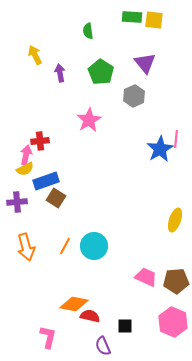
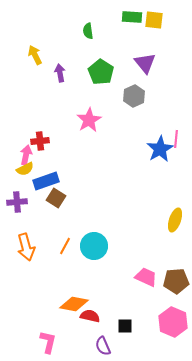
pink L-shape: moved 5 px down
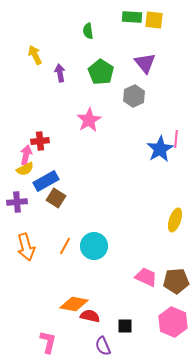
blue rectangle: rotated 10 degrees counterclockwise
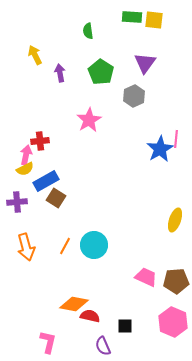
purple triangle: rotated 15 degrees clockwise
cyan circle: moved 1 px up
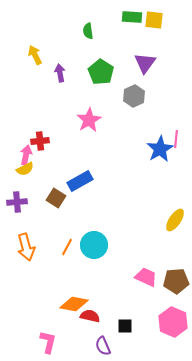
blue rectangle: moved 34 px right
yellow ellipse: rotated 15 degrees clockwise
orange line: moved 2 px right, 1 px down
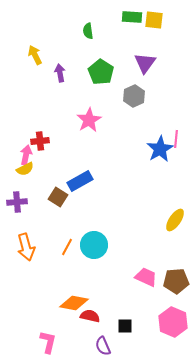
brown square: moved 2 px right, 1 px up
orange diamond: moved 1 px up
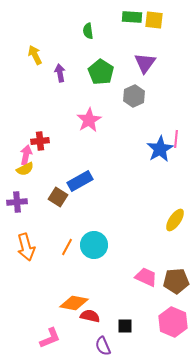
pink L-shape: moved 2 px right, 4 px up; rotated 55 degrees clockwise
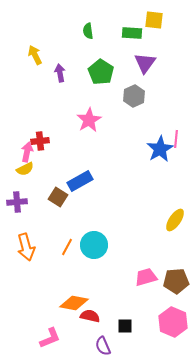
green rectangle: moved 16 px down
pink arrow: moved 1 px right, 3 px up
pink trapezoid: rotated 40 degrees counterclockwise
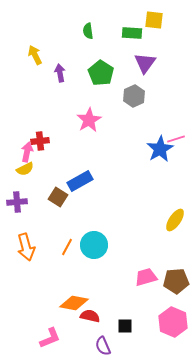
green pentagon: moved 1 px down
pink line: rotated 66 degrees clockwise
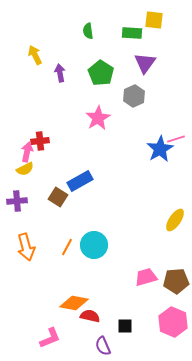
pink star: moved 9 px right, 2 px up
purple cross: moved 1 px up
